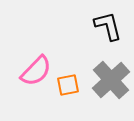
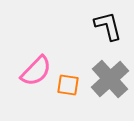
gray cross: moved 1 px left, 1 px up
orange square: rotated 20 degrees clockwise
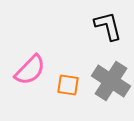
pink semicircle: moved 6 px left, 1 px up
gray cross: moved 1 px right, 2 px down; rotated 15 degrees counterclockwise
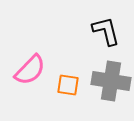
black L-shape: moved 2 px left, 5 px down
gray cross: rotated 24 degrees counterclockwise
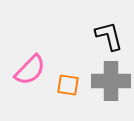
black L-shape: moved 3 px right, 5 px down
gray cross: rotated 9 degrees counterclockwise
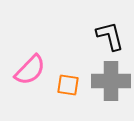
black L-shape: moved 1 px right
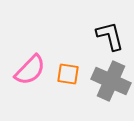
gray cross: rotated 24 degrees clockwise
orange square: moved 11 px up
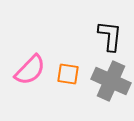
black L-shape: rotated 20 degrees clockwise
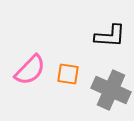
black L-shape: rotated 88 degrees clockwise
gray cross: moved 9 px down
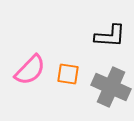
gray cross: moved 3 px up
